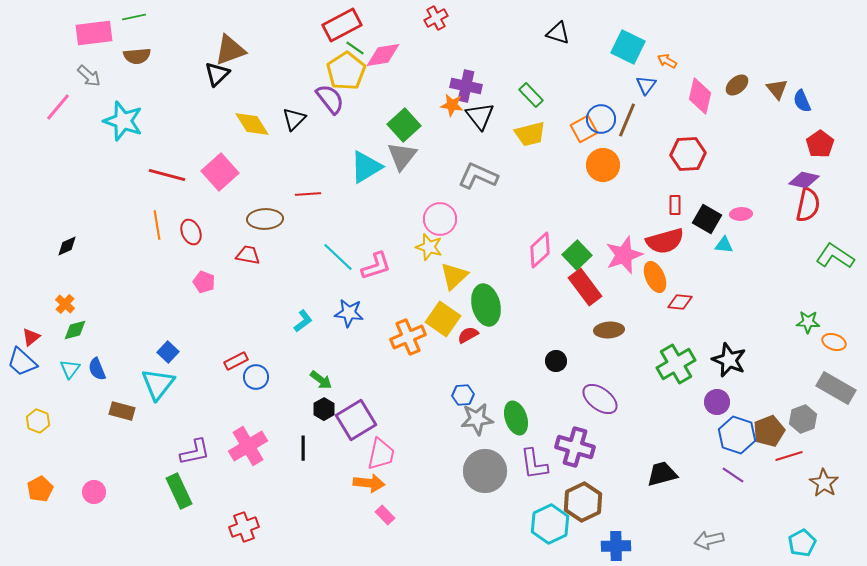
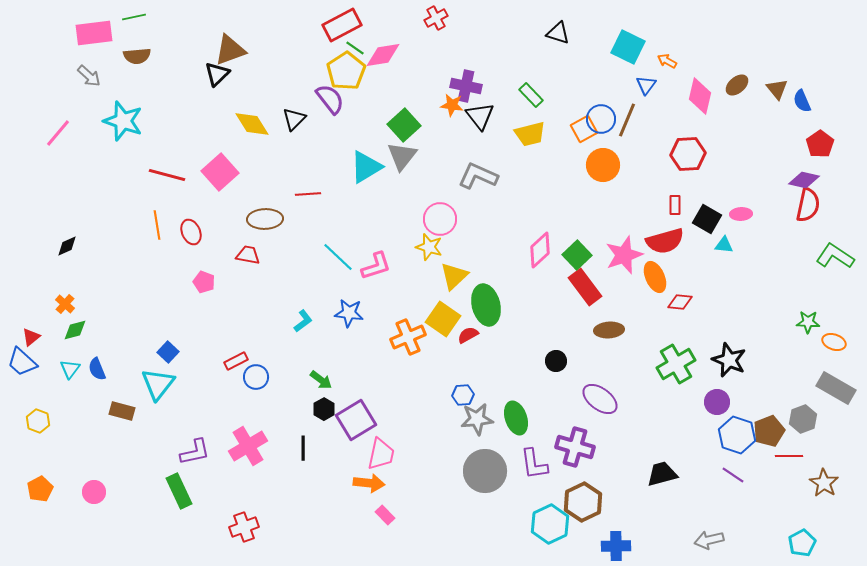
pink line at (58, 107): moved 26 px down
red line at (789, 456): rotated 16 degrees clockwise
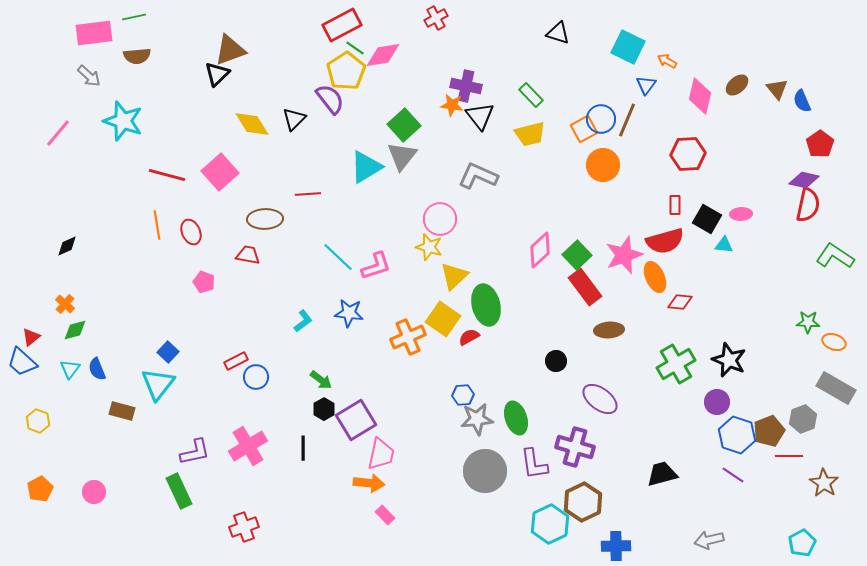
red semicircle at (468, 335): moved 1 px right, 2 px down
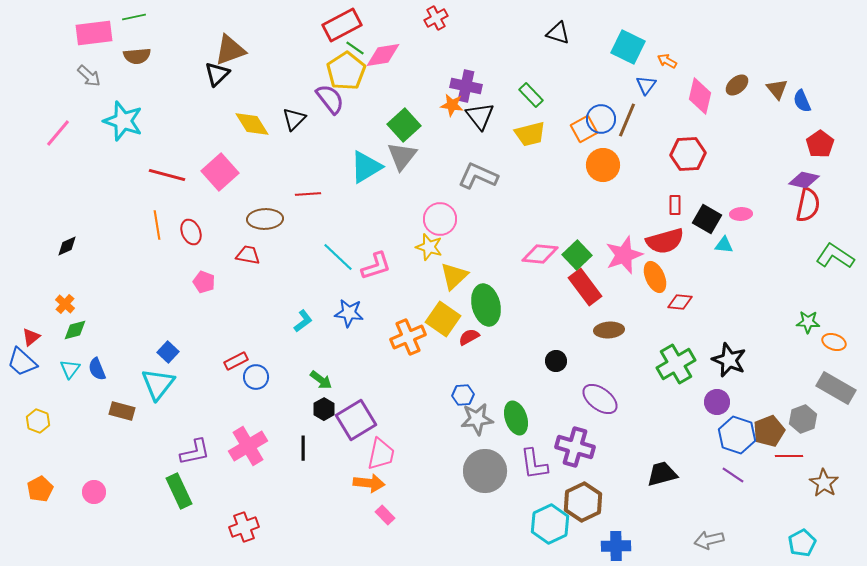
pink diamond at (540, 250): moved 4 px down; rotated 48 degrees clockwise
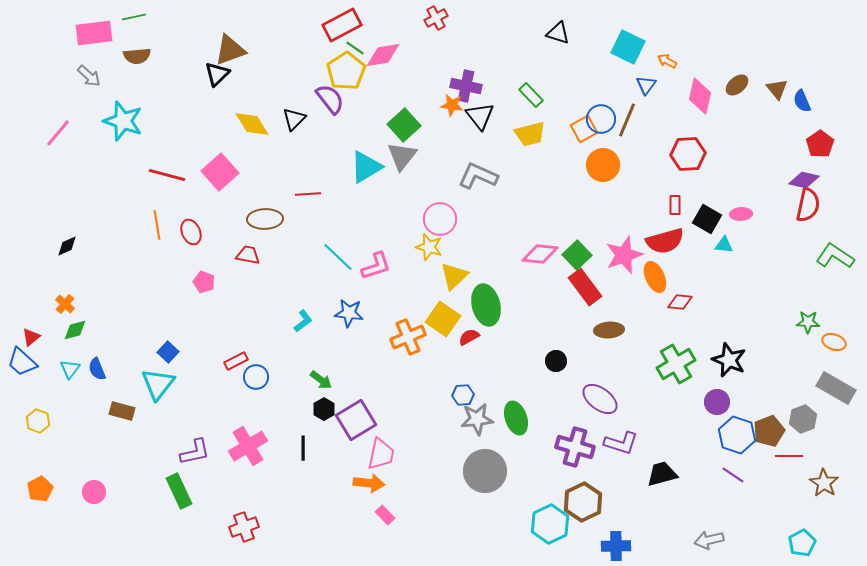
purple L-shape at (534, 464): moved 87 px right, 21 px up; rotated 64 degrees counterclockwise
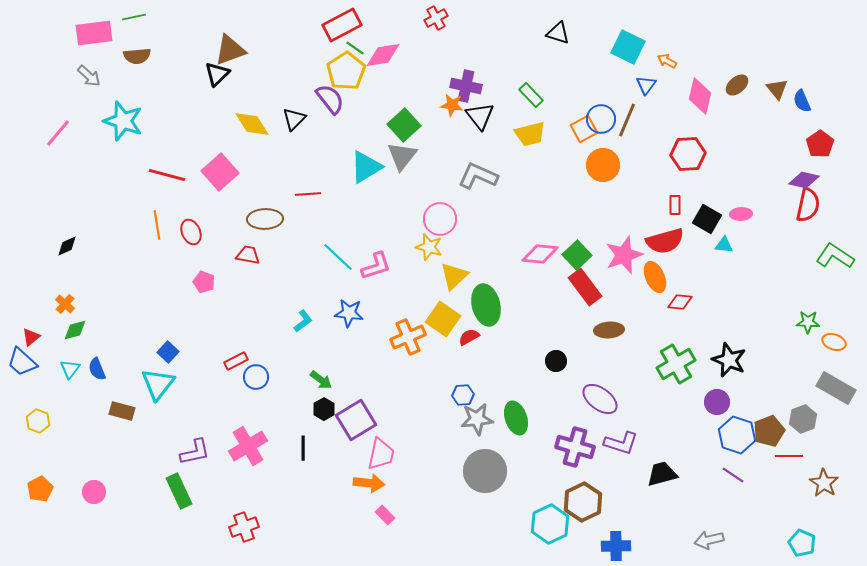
cyan pentagon at (802, 543): rotated 20 degrees counterclockwise
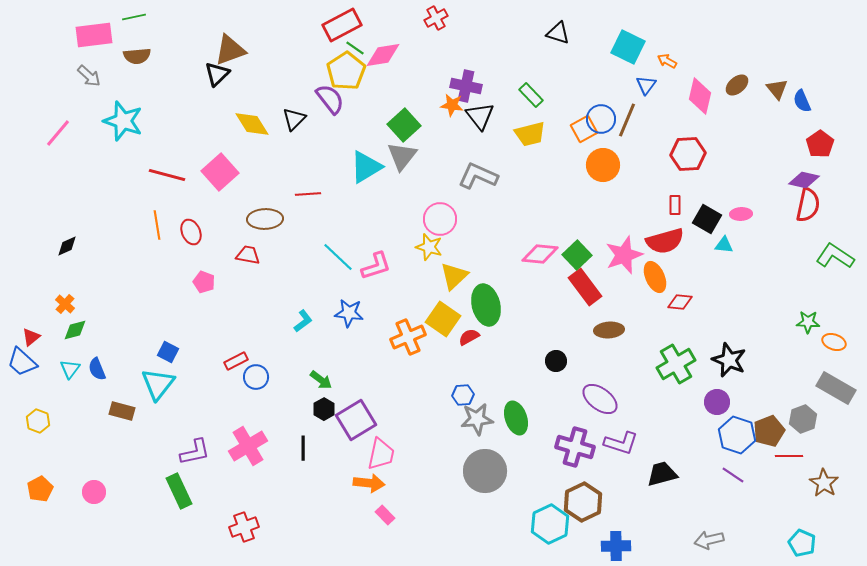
pink rectangle at (94, 33): moved 2 px down
blue square at (168, 352): rotated 15 degrees counterclockwise
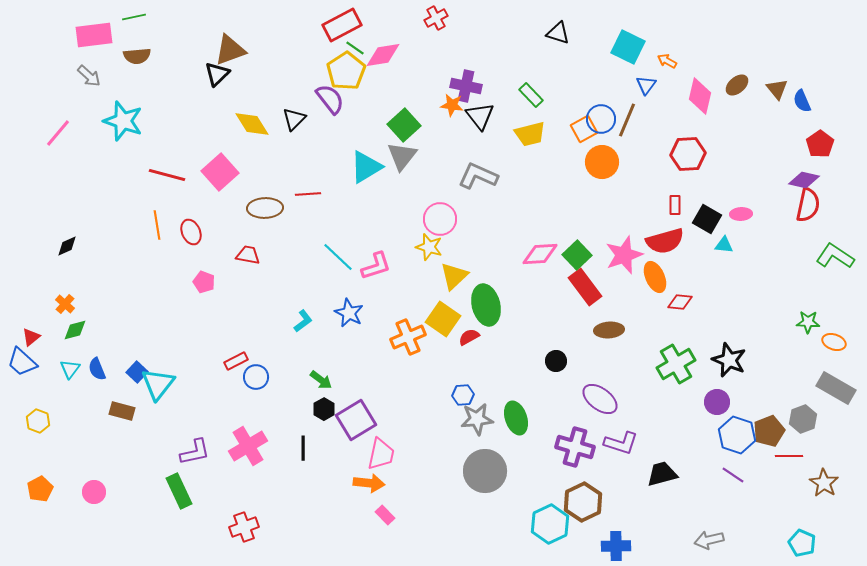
orange circle at (603, 165): moved 1 px left, 3 px up
brown ellipse at (265, 219): moved 11 px up
pink diamond at (540, 254): rotated 9 degrees counterclockwise
blue star at (349, 313): rotated 20 degrees clockwise
blue square at (168, 352): moved 31 px left, 20 px down; rotated 15 degrees clockwise
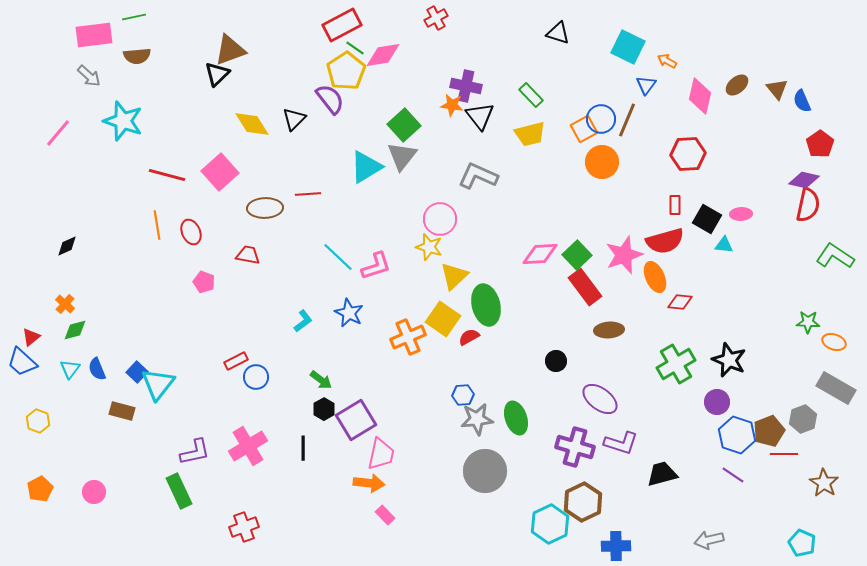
red line at (789, 456): moved 5 px left, 2 px up
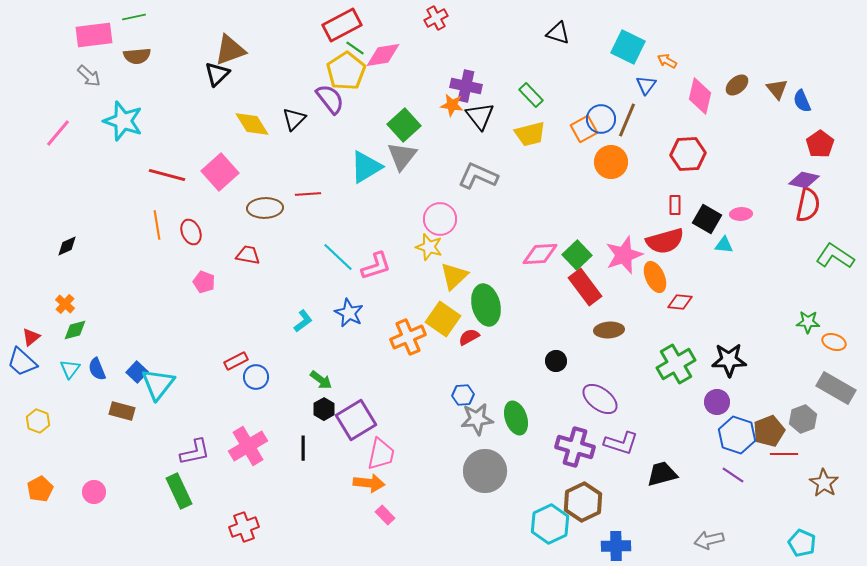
orange circle at (602, 162): moved 9 px right
black star at (729, 360): rotated 24 degrees counterclockwise
